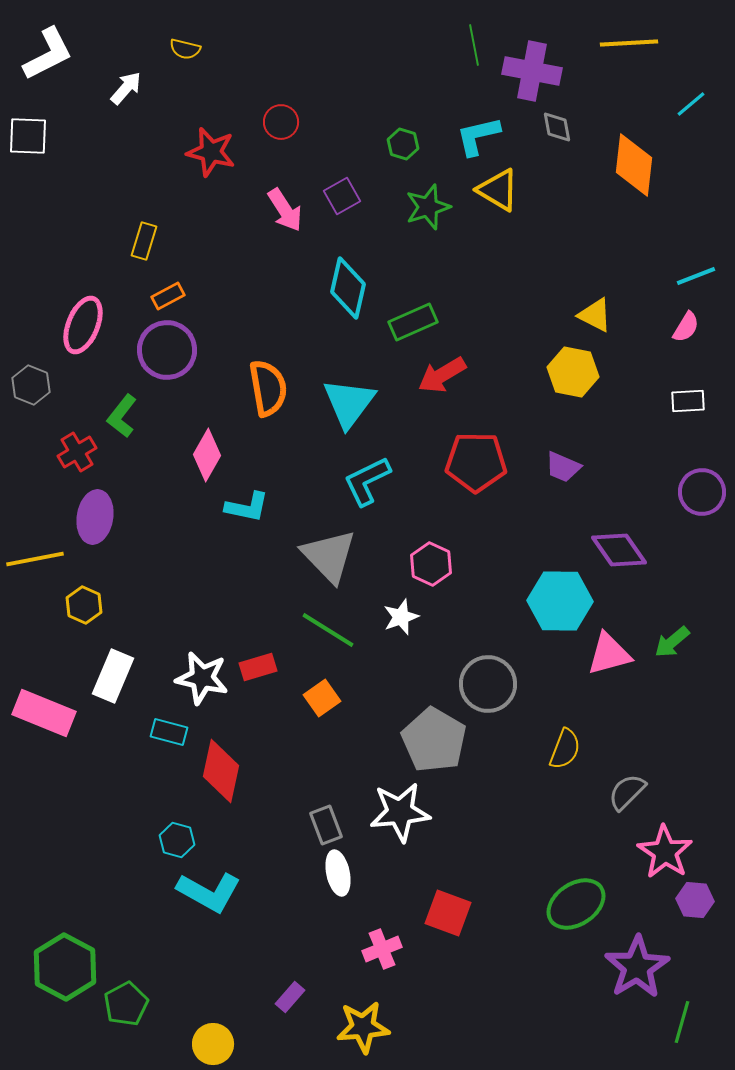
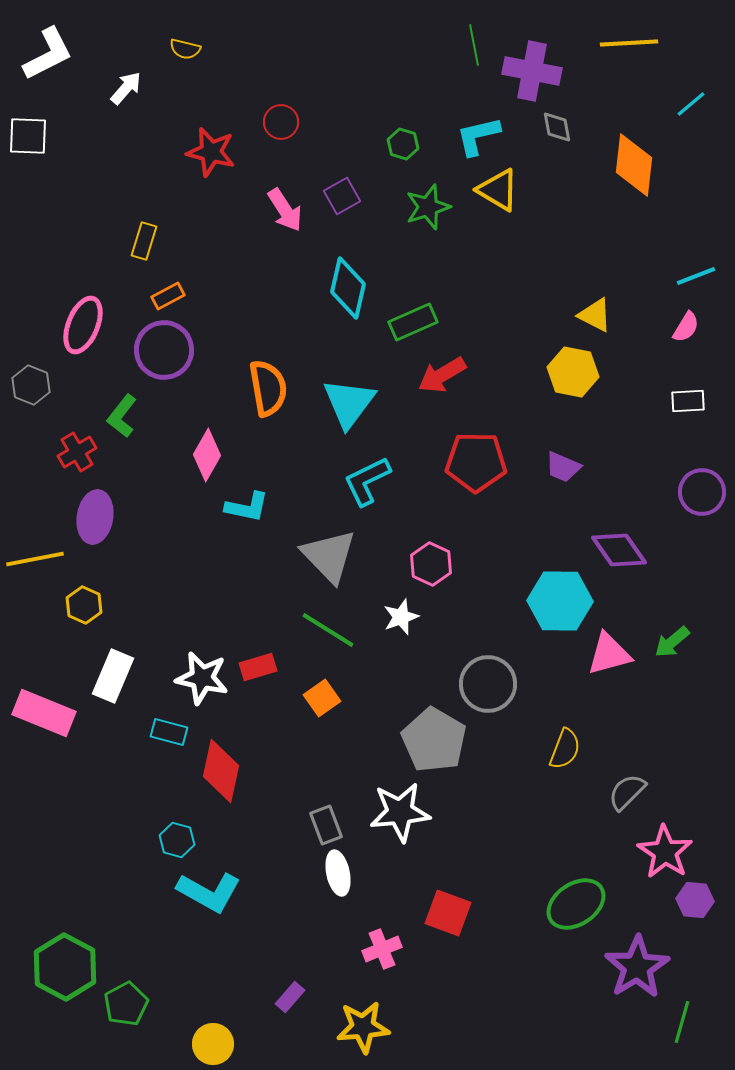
purple circle at (167, 350): moved 3 px left
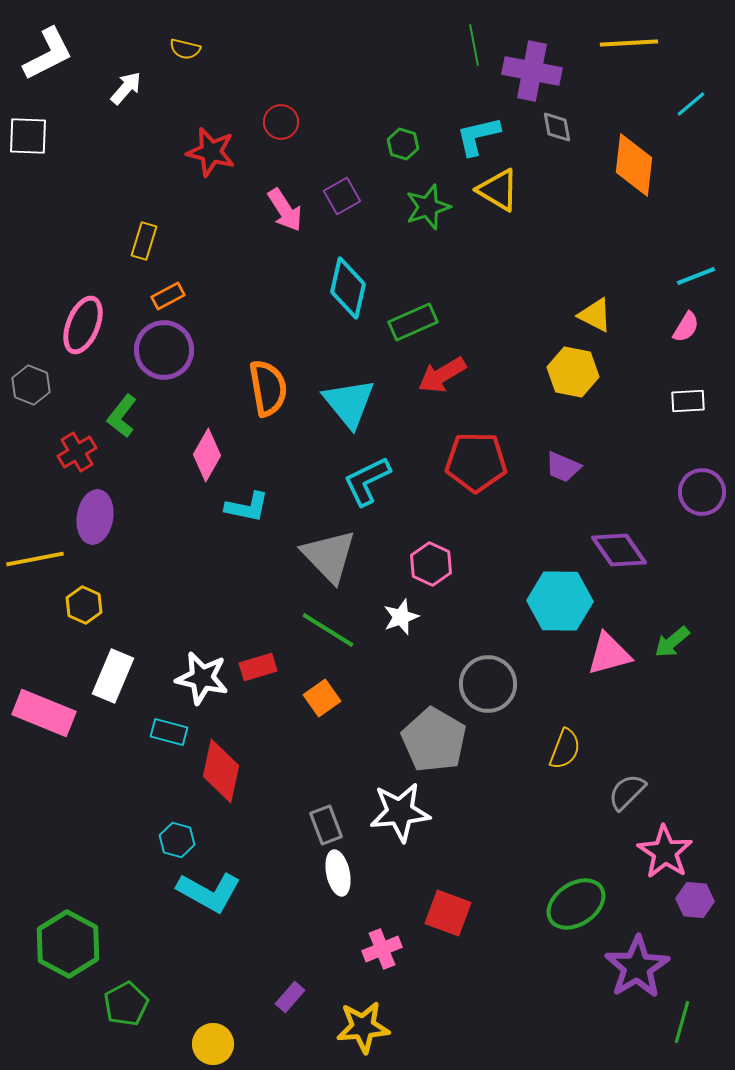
cyan triangle at (349, 403): rotated 16 degrees counterclockwise
green hexagon at (65, 967): moved 3 px right, 23 px up
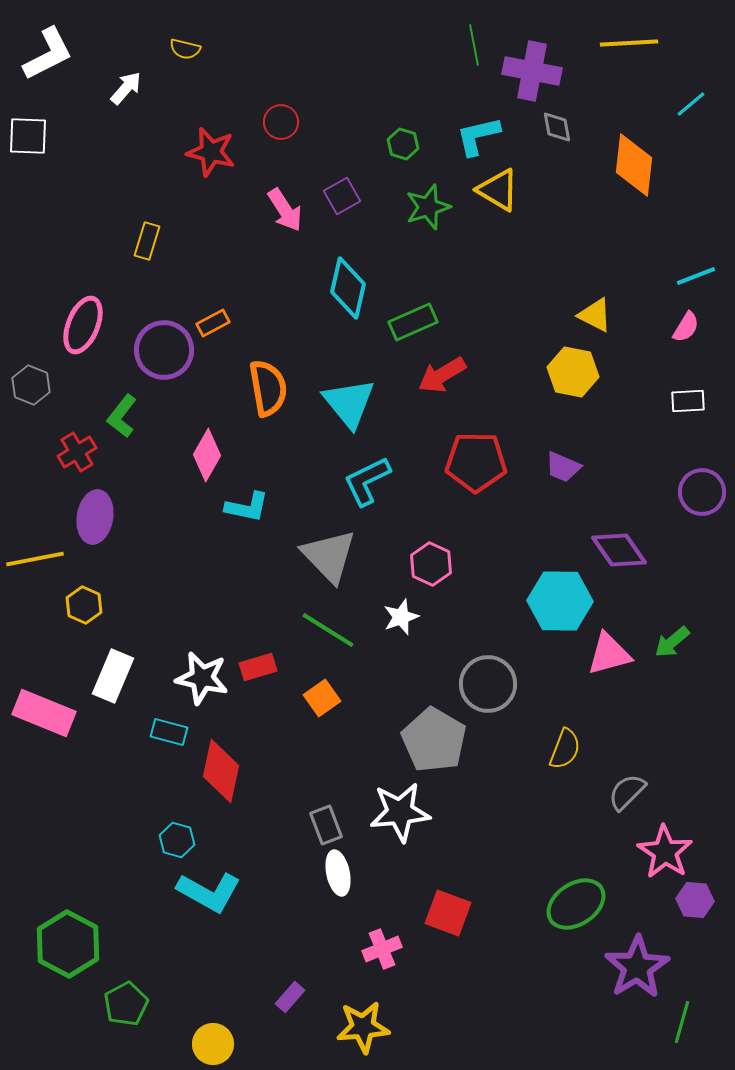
yellow rectangle at (144, 241): moved 3 px right
orange rectangle at (168, 296): moved 45 px right, 27 px down
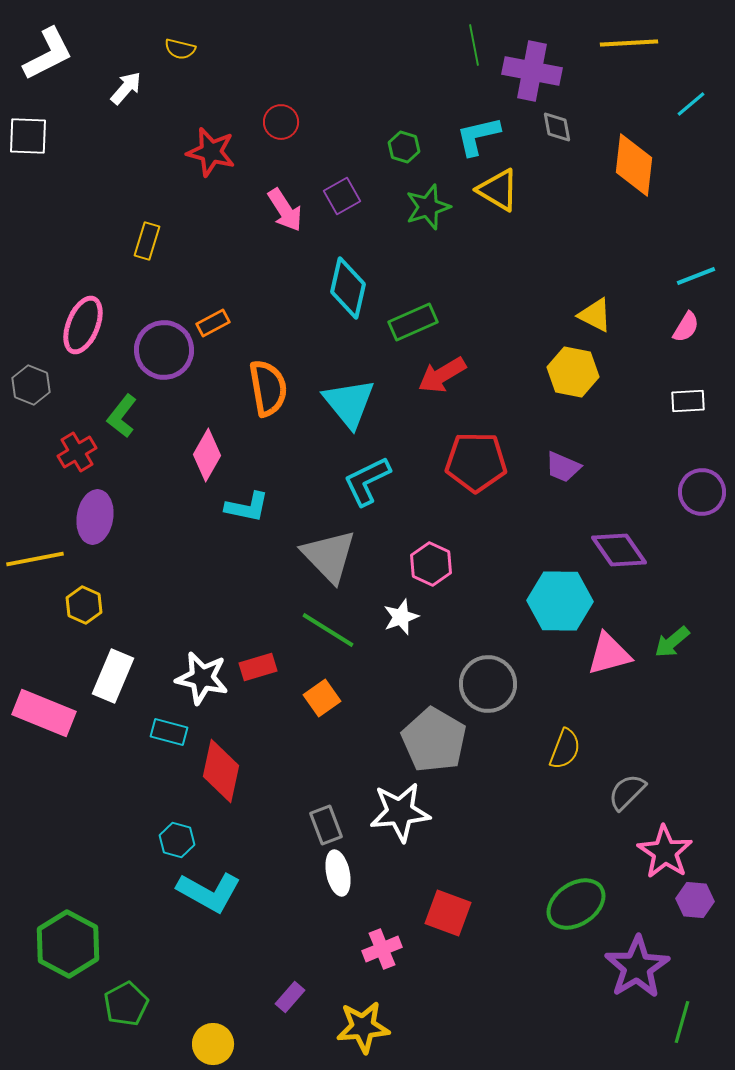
yellow semicircle at (185, 49): moved 5 px left
green hexagon at (403, 144): moved 1 px right, 3 px down
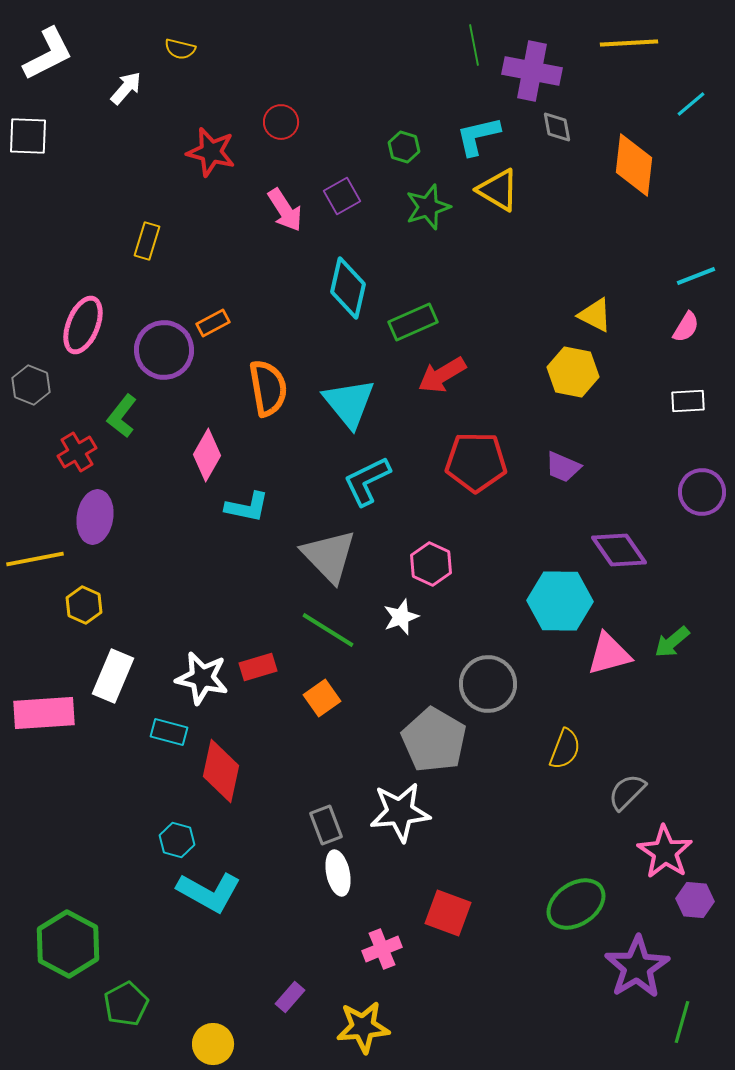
pink rectangle at (44, 713): rotated 26 degrees counterclockwise
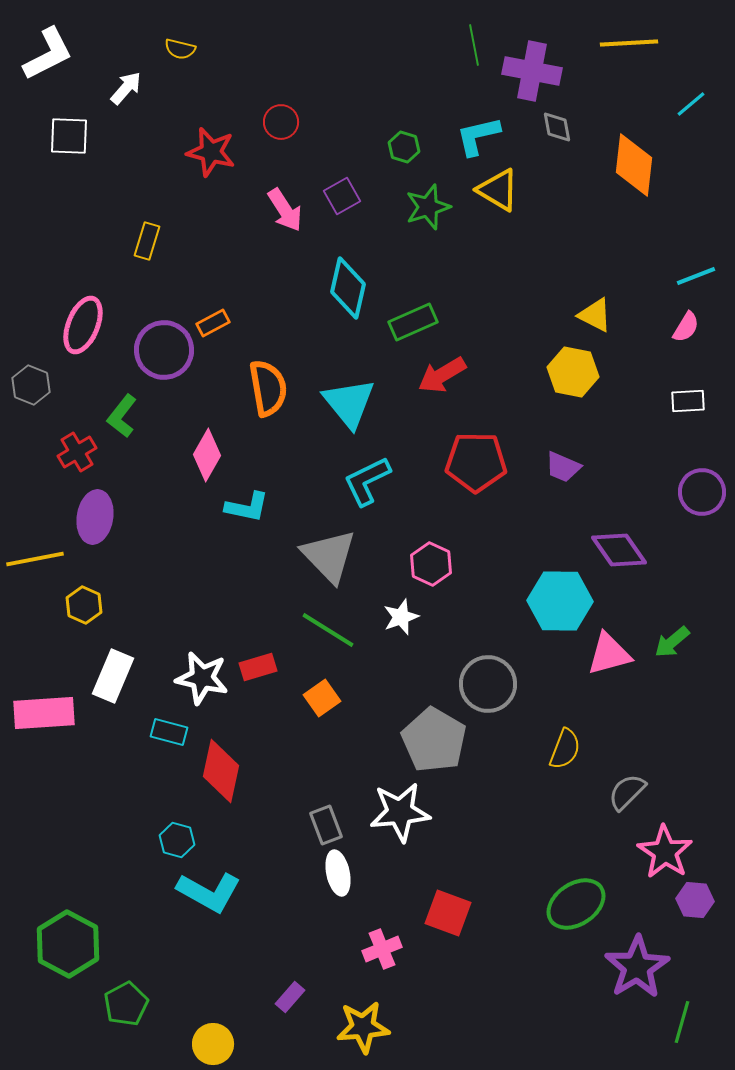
white square at (28, 136): moved 41 px right
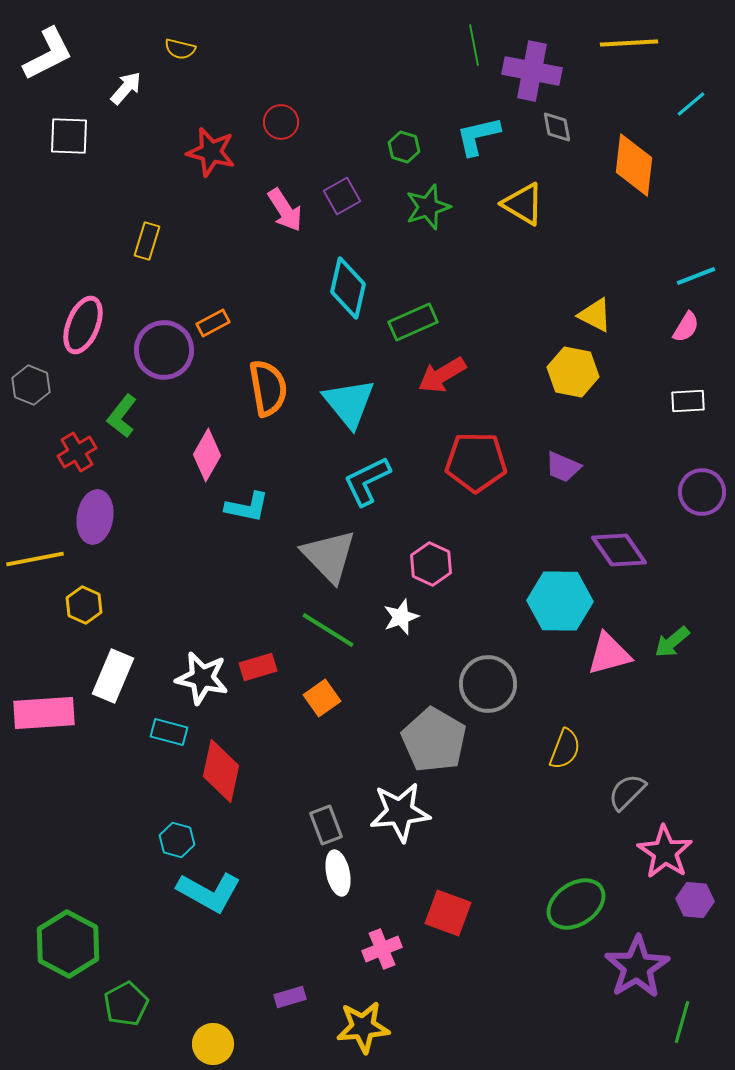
yellow triangle at (498, 190): moved 25 px right, 14 px down
purple rectangle at (290, 997): rotated 32 degrees clockwise
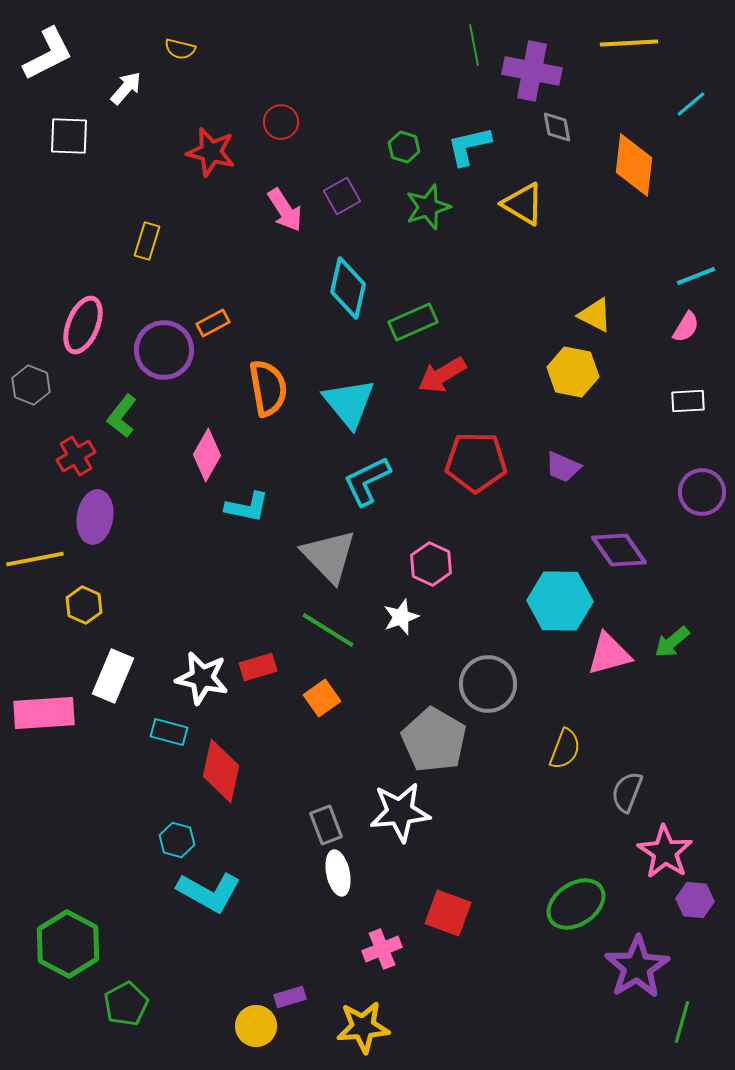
cyan L-shape at (478, 136): moved 9 px left, 10 px down
red cross at (77, 452): moved 1 px left, 4 px down
gray semicircle at (627, 792): rotated 24 degrees counterclockwise
yellow circle at (213, 1044): moved 43 px right, 18 px up
